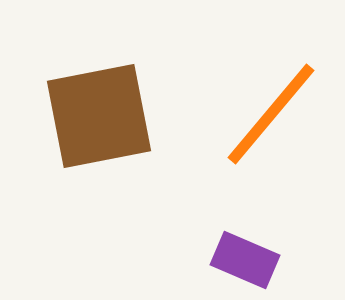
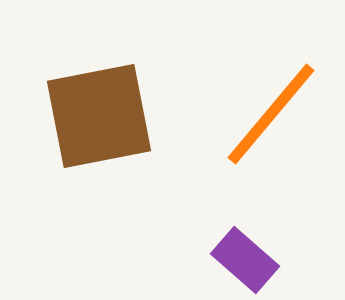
purple rectangle: rotated 18 degrees clockwise
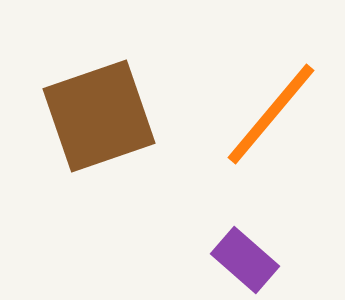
brown square: rotated 8 degrees counterclockwise
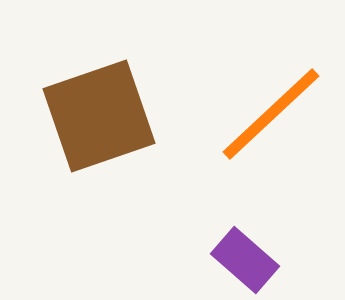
orange line: rotated 7 degrees clockwise
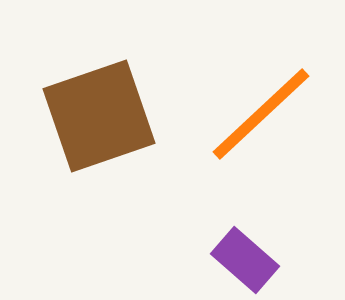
orange line: moved 10 px left
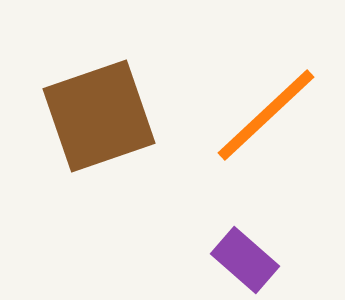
orange line: moved 5 px right, 1 px down
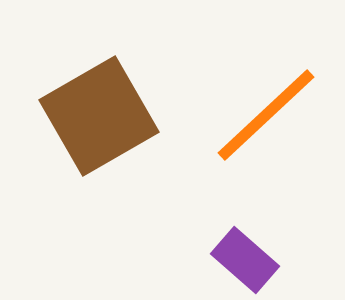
brown square: rotated 11 degrees counterclockwise
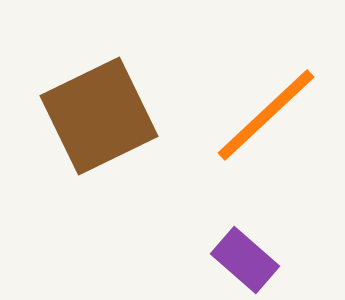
brown square: rotated 4 degrees clockwise
